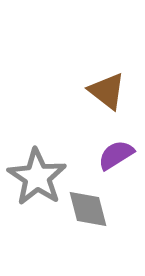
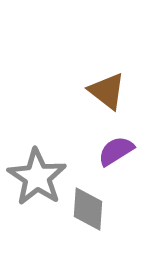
purple semicircle: moved 4 px up
gray diamond: rotated 18 degrees clockwise
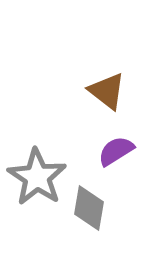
gray diamond: moved 1 px right, 1 px up; rotated 6 degrees clockwise
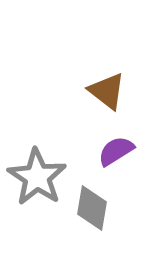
gray diamond: moved 3 px right
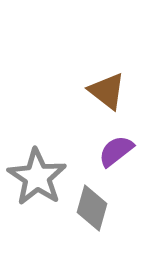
purple semicircle: rotated 6 degrees counterclockwise
gray diamond: rotated 6 degrees clockwise
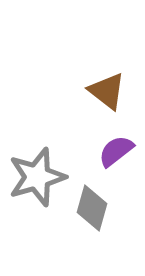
gray star: rotated 22 degrees clockwise
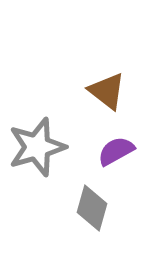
purple semicircle: rotated 9 degrees clockwise
gray star: moved 30 px up
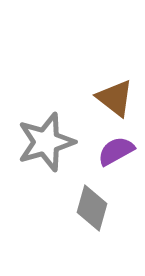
brown triangle: moved 8 px right, 7 px down
gray star: moved 9 px right, 5 px up
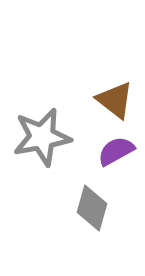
brown triangle: moved 2 px down
gray star: moved 4 px left, 5 px up; rotated 6 degrees clockwise
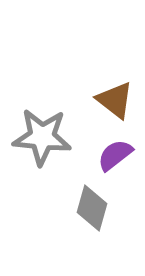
gray star: rotated 16 degrees clockwise
purple semicircle: moved 1 px left, 4 px down; rotated 9 degrees counterclockwise
